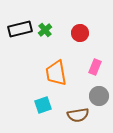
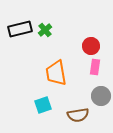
red circle: moved 11 px right, 13 px down
pink rectangle: rotated 14 degrees counterclockwise
gray circle: moved 2 px right
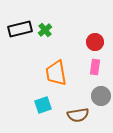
red circle: moved 4 px right, 4 px up
